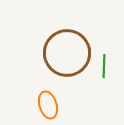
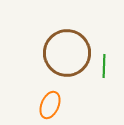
orange ellipse: moved 2 px right; rotated 40 degrees clockwise
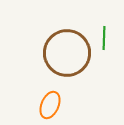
green line: moved 28 px up
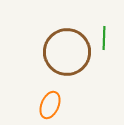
brown circle: moved 1 px up
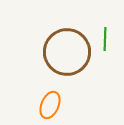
green line: moved 1 px right, 1 px down
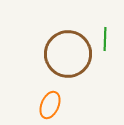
brown circle: moved 1 px right, 2 px down
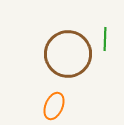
orange ellipse: moved 4 px right, 1 px down
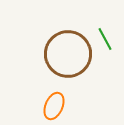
green line: rotated 30 degrees counterclockwise
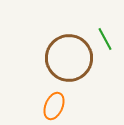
brown circle: moved 1 px right, 4 px down
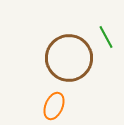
green line: moved 1 px right, 2 px up
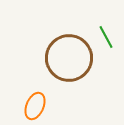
orange ellipse: moved 19 px left
